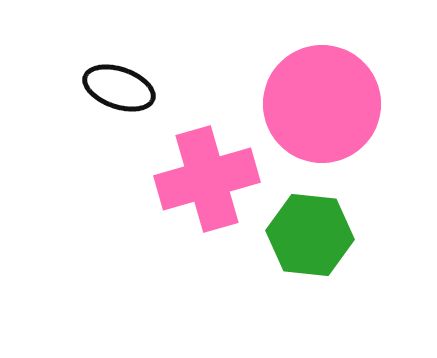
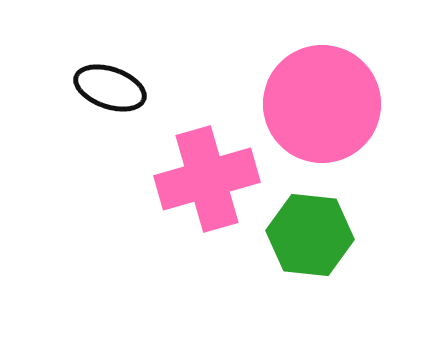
black ellipse: moved 9 px left
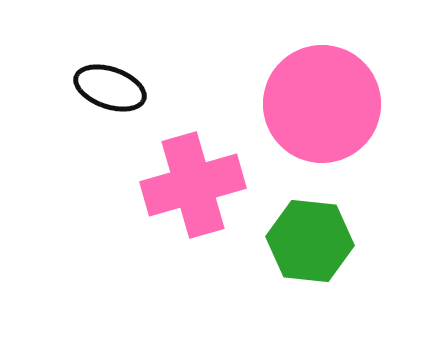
pink cross: moved 14 px left, 6 px down
green hexagon: moved 6 px down
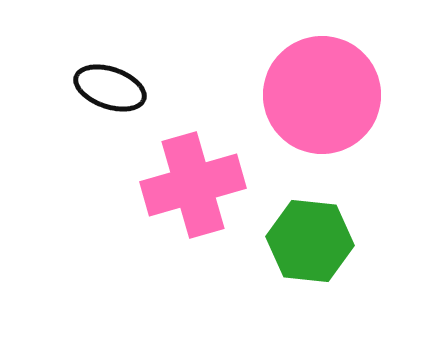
pink circle: moved 9 px up
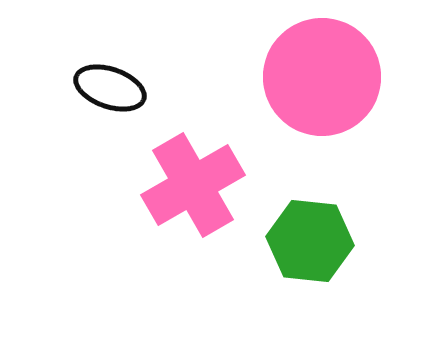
pink circle: moved 18 px up
pink cross: rotated 14 degrees counterclockwise
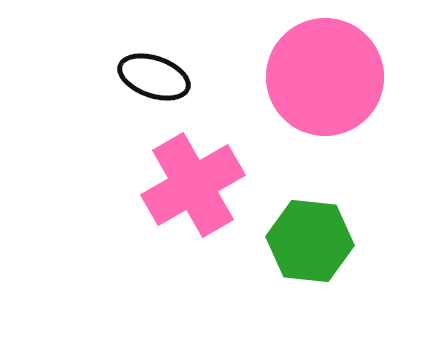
pink circle: moved 3 px right
black ellipse: moved 44 px right, 11 px up
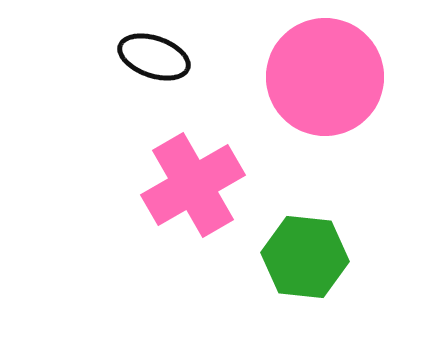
black ellipse: moved 20 px up
green hexagon: moved 5 px left, 16 px down
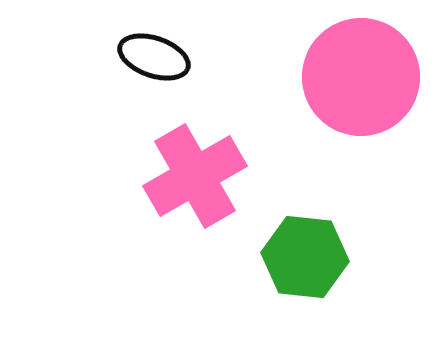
pink circle: moved 36 px right
pink cross: moved 2 px right, 9 px up
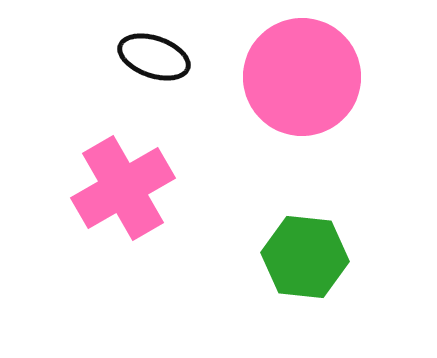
pink circle: moved 59 px left
pink cross: moved 72 px left, 12 px down
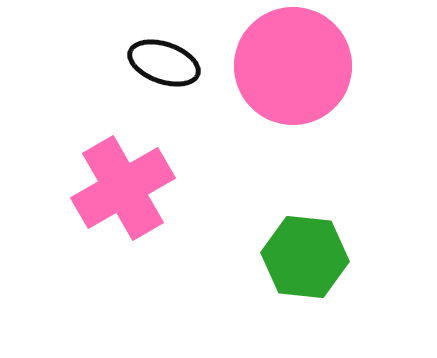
black ellipse: moved 10 px right, 6 px down
pink circle: moved 9 px left, 11 px up
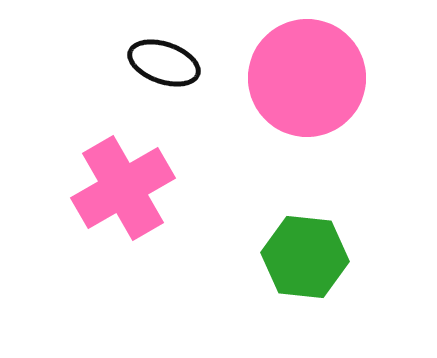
pink circle: moved 14 px right, 12 px down
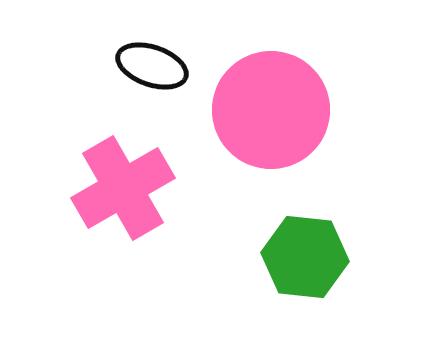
black ellipse: moved 12 px left, 3 px down
pink circle: moved 36 px left, 32 px down
